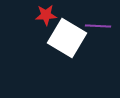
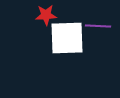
white square: rotated 33 degrees counterclockwise
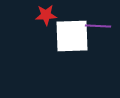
white square: moved 5 px right, 2 px up
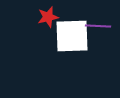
red star: moved 2 px right, 2 px down; rotated 10 degrees counterclockwise
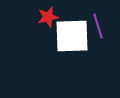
purple line: rotated 70 degrees clockwise
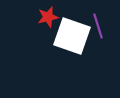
white square: rotated 21 degrees clockwise
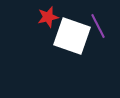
purple line: rotated 10 degrees counterclockwise
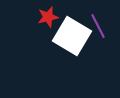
white square: rotated 12 degrees clockwise
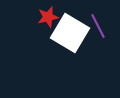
white square: moved 2 px left, 3 px up
